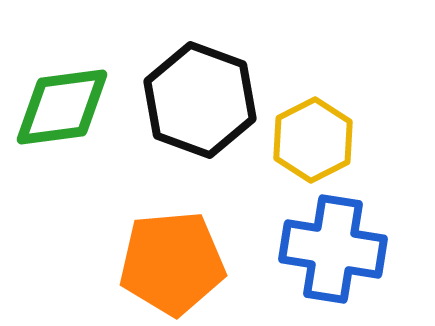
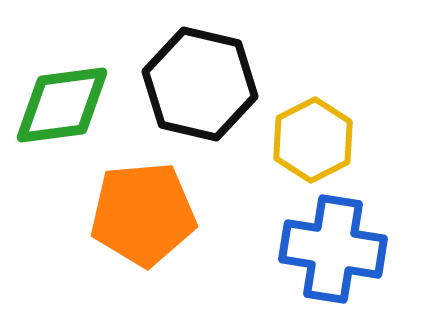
black hexagon: moved 16 px up; rotated 7 degrees counterclockwise
green diamond: moved 2 px up
orange pentagon: moved 29 px left, 49 px up
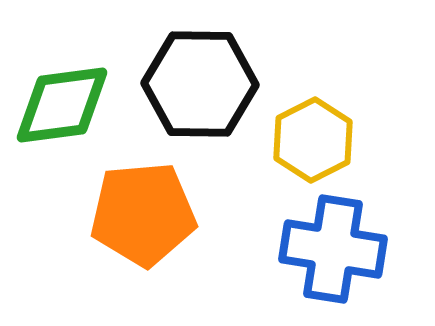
black hexagon: rotated 12 degrees counterclockwise
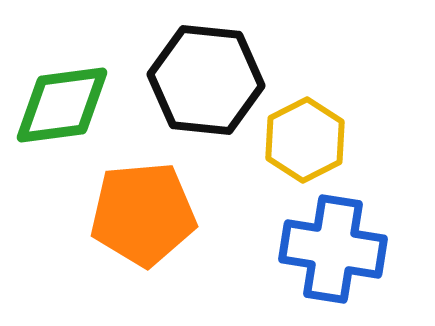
black hexagon: moved 6 px right, 4 px up; rotated 5 degrees clockwise
yellow hexagon: moved 8 px left
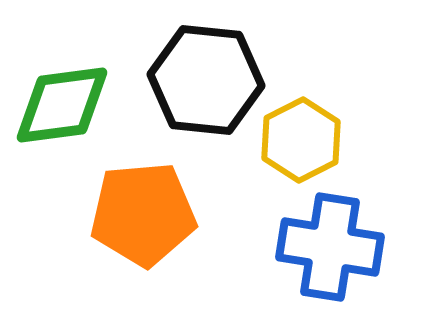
yellow hexagon: moved 4 px left
blue cross: moved 3 px left, 2 px up
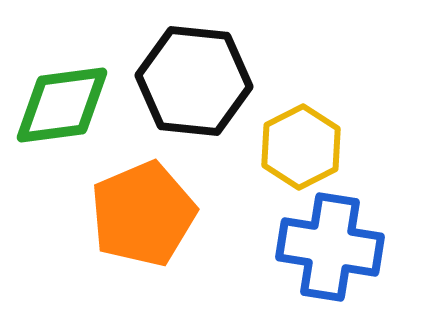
black hexagon: moved 12 px left, 1 px down
yellow hexagon: moved 7 px down
orange pentagon: rotated 18 degrees counterclockwise
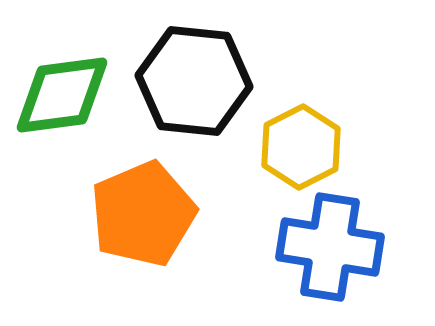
green diamond: moved 10 px up
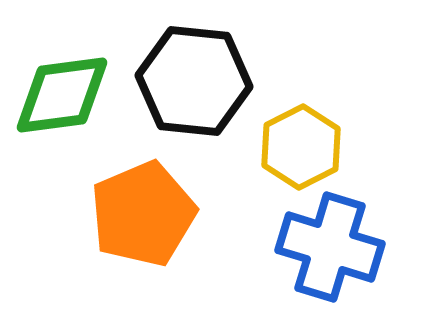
blue cross: rotated 8 degrees clockwise
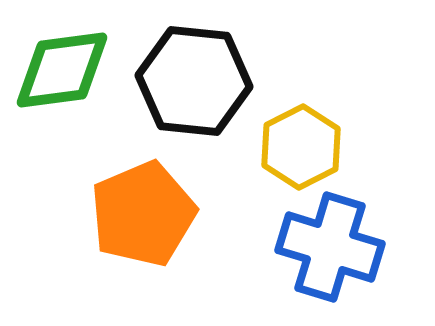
green diamond: moved 25 px up
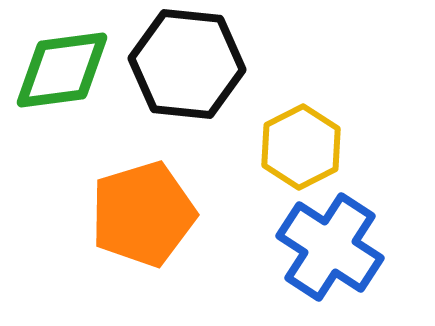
black hexagon: moved 7 px left, 17 px up
orange pentagon: rotated 6 degrees clockwise
blue cross: rotated 16 degrees clockwise
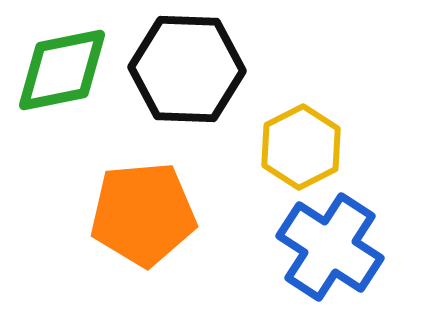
black hexagon: moved 5 px down; rotated 4 degrees counterclockwise
green diamond: rotated 4 degrees counterclockwise
orange pentagon: rotated 12 degrees clockwise
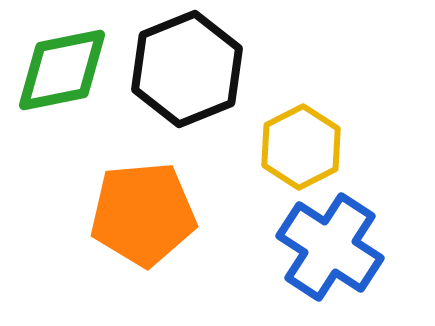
black hexagon: rotated 24 degrees counterclockwise
